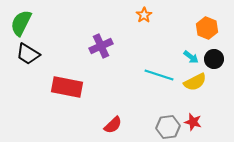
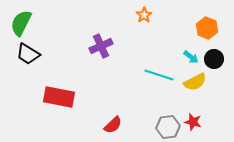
red rectangle: moved 8 px left, 10 px down
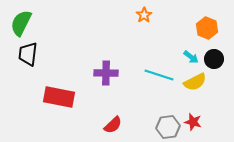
purple cross: moved 5 px right, 27 px down; rotated 25 degrees clockwise
black trapezoid: rotated 65 degrees clockwise
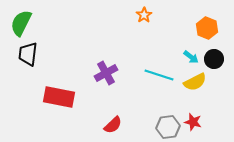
purple cross: rotated 30 degrees counterclockwise
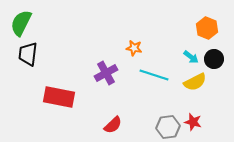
orange star: moved 10 px left, 33 px down; rotated 28 degrees counterclockwise
cyan line: moved 5 px left
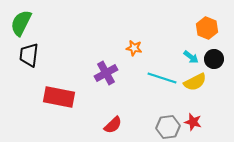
black trapezoid: moved 1 px right, 1 px down
cyan line: moved 8 px right, 3 px down
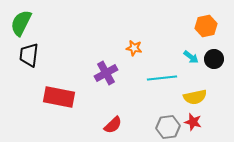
orange hexagon: moved 1 px left, 2 px up; rotated 25 degrees clockwise
cyan line: rotated 24 degrees counterclockwise
yellow semicircle: moved 15 px down; rotated 15 degrees clockwise
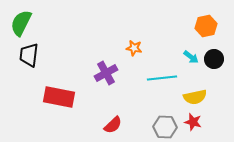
gray hexagon: moved 3 px left; rotated 10 degrees clockwise
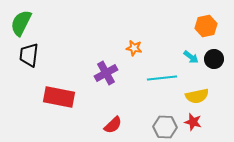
yellow semicircle: moved 2 px right, 1 px up
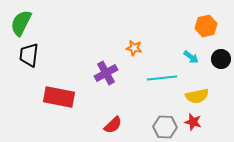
black circle: moved 7 px right
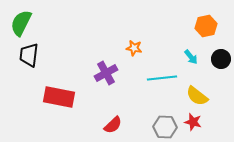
cyan arrow: rotated 14 degrees clockwise
yellow semicircle: rotated 50 degrees clockwise
